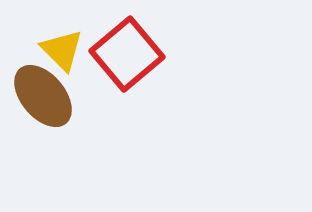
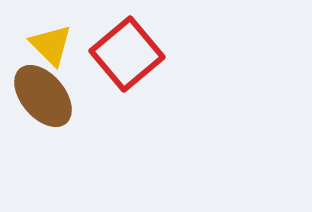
yellow triangle: moved 11 px left, 5 px up
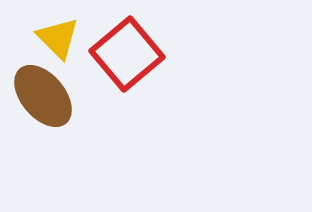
yellow triangle: moved 7 px right, 7 px up
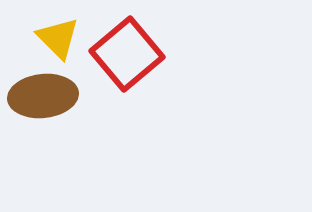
brown ellipse: rotated 56 degrees counterclockwise
